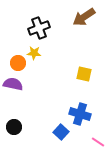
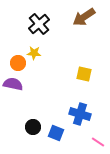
black cross: moved 4 px up; rotated 20 degrees counterclockwise
black circle: moved 19 px right
blue square: moved 5 px left, 1 px down; rotated 21 degrees counterclockwise
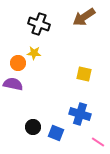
black cross: rotated 30 degrees counterclockwise
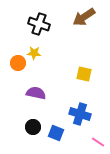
purple semicircle: moved 23 px right, 9 px down
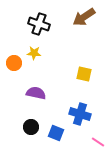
orange circle: moved 4 px left
black circle: moved 2 px left
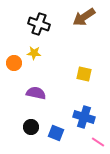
blue cross: moved 4 px right, 3 px down
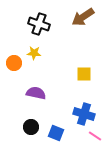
brown arrow: moved 1 px left
yellow square: rotated 14 degrees counterclockwise
blue cross: moved 3 px up
pink line: moved 3 px left, 6 px up
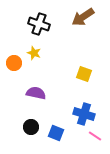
yellow star: rotated 16 degrees clockwise
yellow square: rotated 21 degrees clockwise
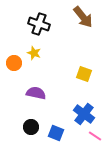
brown arrow: rotated 95 degrees counterclockwise
blue cross: rotated 20 degrees clockwise
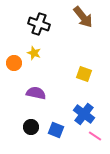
blue square: moved 3 px up
